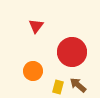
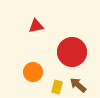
red triangle: rotated 42 degrees clockwise
orange circle: moved 1 px down
yellow rectangle: moved 1 px left
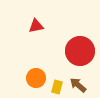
red circle: moved 8 px right, 1 px up
orange circle: moved 3 px right, 6 px down
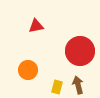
orange circle: moved 8 px left, 8 px up
brown arrow: rotated 36 degrees clockwise
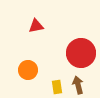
red circle: moved 1 px right, 2 px down
yellow rectangle: rotated 24 degrees counterclockwise
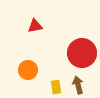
red triangle: moved 1 px left
red circle: moved 1 px right
yellow rectangle: moved 1 px left
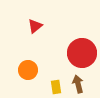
red triangle: rotated 28 degrees counterclockwise
brown arrow: moved 1 px up
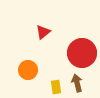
red triangle: moved 8 px right, 6 px down
brown arrow: moved 1 px left, 1 px up
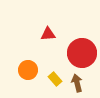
red triangle: moved 5 px right, 2 px down; rotated 35 degrees clockwise
yellow rectangle: moved 1 px left, 8 px up; rotated 32 degrees counterclockwise
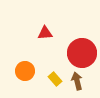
red triangle: moved 3 px left, 1 px up
orange circle: moved 3 px left, 1 px down
brown arrow: moved 2 px up
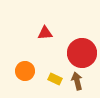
yellow rectangle: rotated 24 degrees counterclockwise
